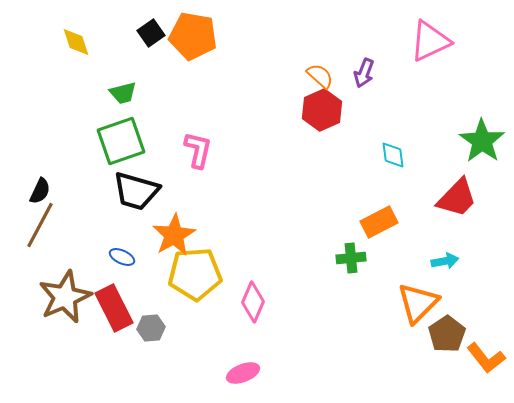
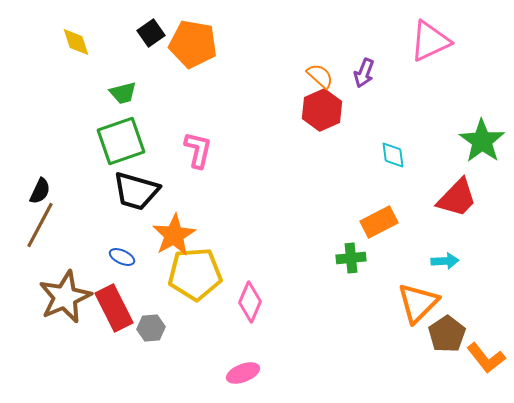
orange pentagon: moved 8 px down
cyan arrow: rotated 8 degrees clockwise
pink diamond: moved 3 px left
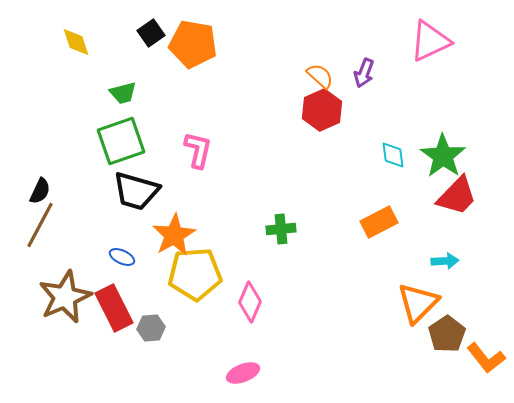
green star: moved 39 px left, 15 px down
red trapezoid: moved 2 px up
green cross: moved 70 px left, 29 px up
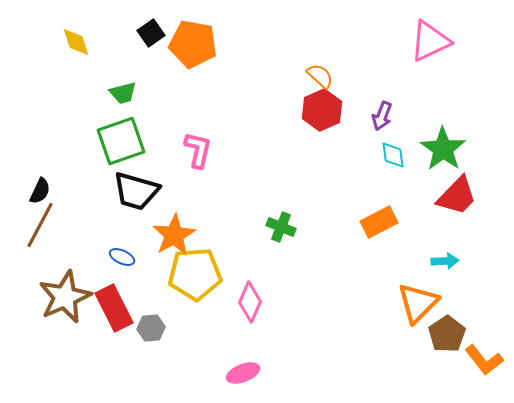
purple arrow: moved 18 px right, 43 px down
green star: moved 7 px up
green cross: moved 2 px up; rotated 28 degrees clockwise
orange L-shape: moved 2 px left, 2 px down
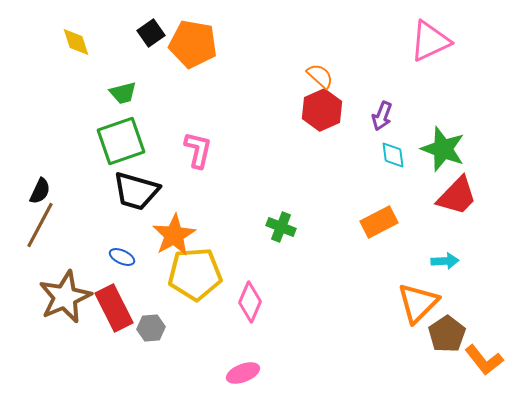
green star: rotated 15 degrees counterclockwise
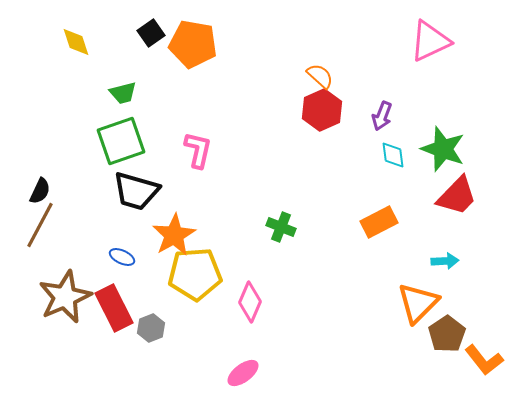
gray hexagon: rotated 16 degrees counterclockwise
pink ellipse: rotated 16 degrees counterclockwise
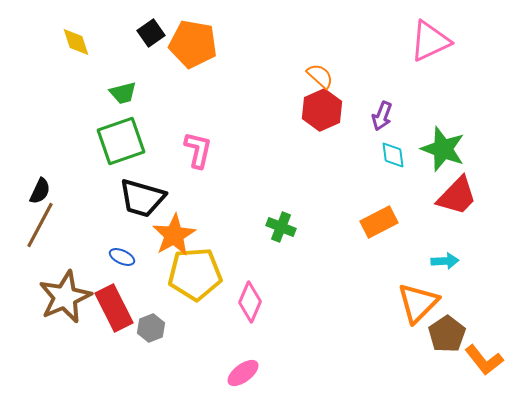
black trapezoid: moved 6 px right, 7 px down
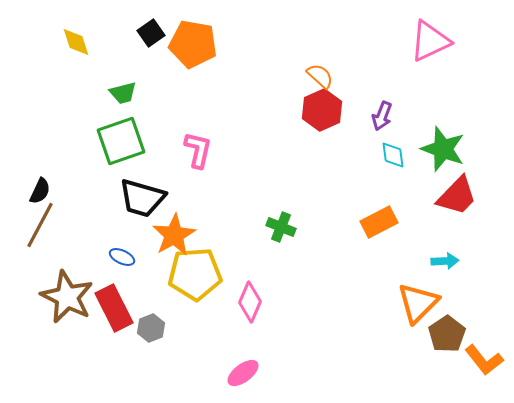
brown star: moved 2 px right; rotated 22 degrees counterclockwise
